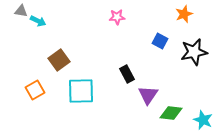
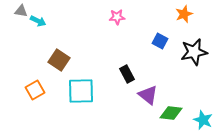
brown square: rotated 20 degrees counterclockwise
purple triangle: rotated 25 degrees counterclockwise
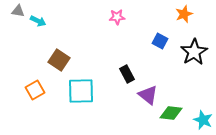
gray triangle: moved 3 px left
black star: rotated 20 degrees counterclockwise
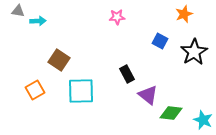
cyan arrow: rotated 28 degrees counterclockwise
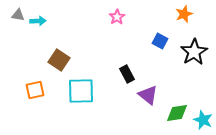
gray triangle: moved 4 px down
pink star: rotated 28 degrees counterclockwise
orange square: rotated 18 degrees clockwise
green diamond: moved 6 px right; rotated 15 degrees counterclockwise
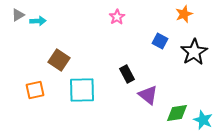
gray triangle: rotated 40 degrees counterclockwise
cyan square: moved 1 px right, 1 px up
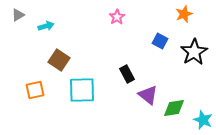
cyan arrow: moved 8 px right, 5 px down; rotated 14 degrees counterclockwise
green diamond: moved 3 px left, 5 px up
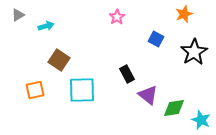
blue square: moved 4 px left, 2 px up
cyan star: moved 2 px left
